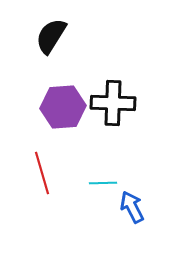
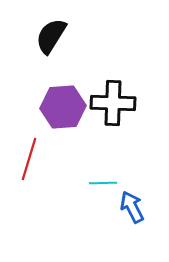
red line: moved 13 px left, 14 px up; rotated 33 degrees clockwise
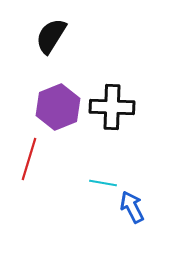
black cross: moved 1 px left, 4 px down
purple hexagon: moved 5 px left; rotated 18 degrees counterclockwise
cyan line: rotated 12 degrees clockwise
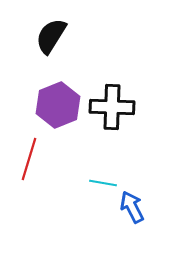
purple hexagon: moved 2 px up
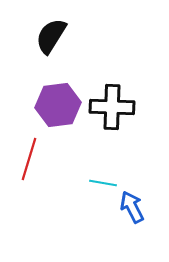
purple hexagon: rotated 15 degrees clockwise
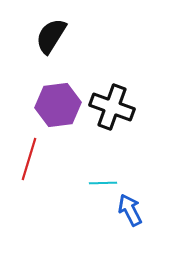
black cross: rotated 18 degrees clockwise
cyan line: rotated 12 degrees counterclockwise
blue arrow: moved 2 px left, 3 px down
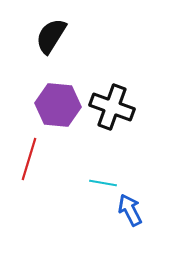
purple hexagon: rotated 12 degrees clockwise
cyan line: rotated 12 degrees clockwise
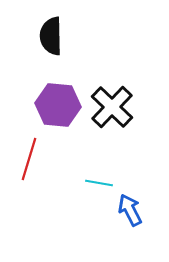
black semicircle: rotated 33 degrees counterclockwise
black cross: rotated 24 degrees clockwise
cyan line: moved 4 px left
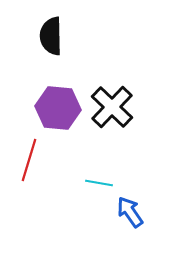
purple hexagon: moved 3 px down
red line: moved 1 px down
blue arrow: moved 2 px down; rotated 8 degrees counterclockwise
